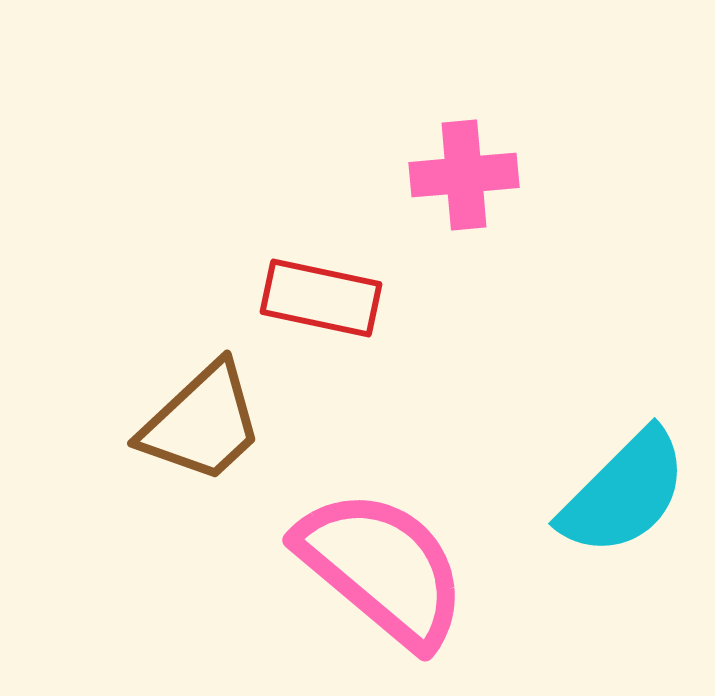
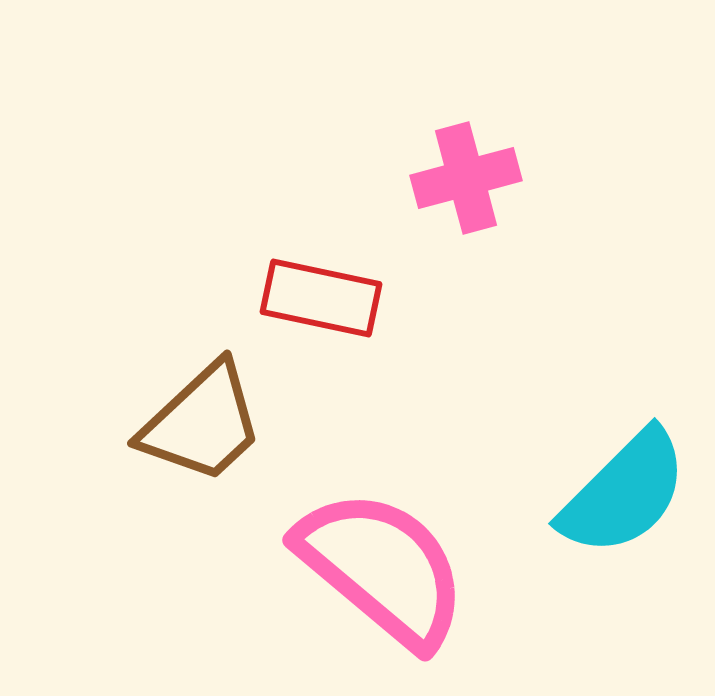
pink cross: moved 2 px right, 3 px down; rotated 10 degrees counterclockwise
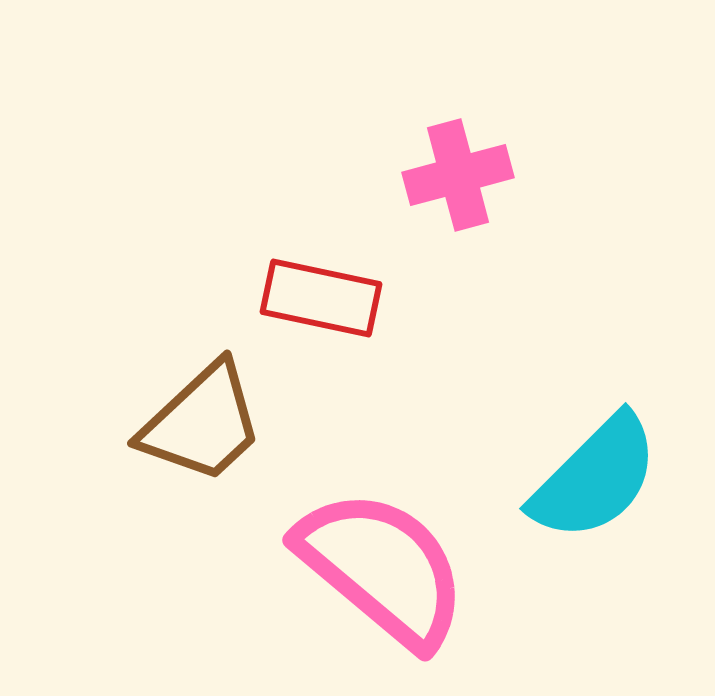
pink cross: moved 8 px left, 3 px up
cyan semicircle: moved 29 px left, 15 px up
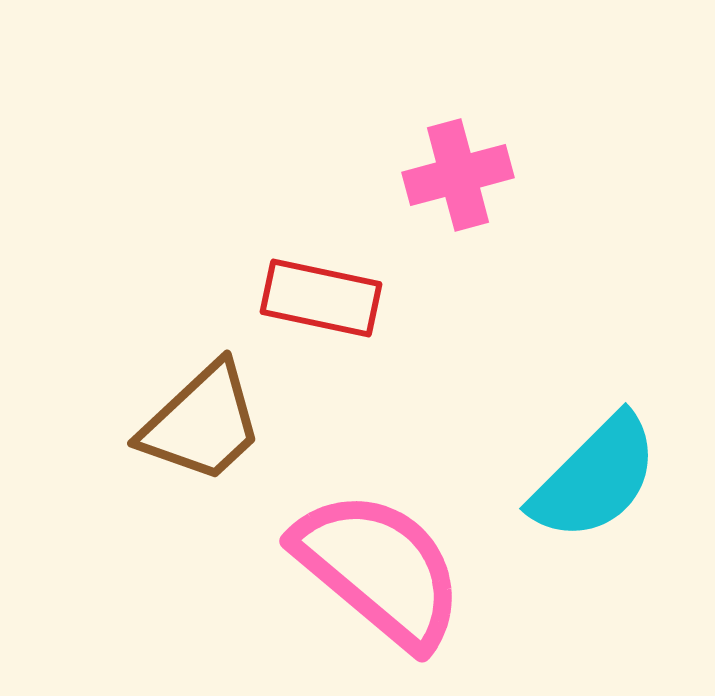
pink semicircle: moved 3 px left, 1 px down
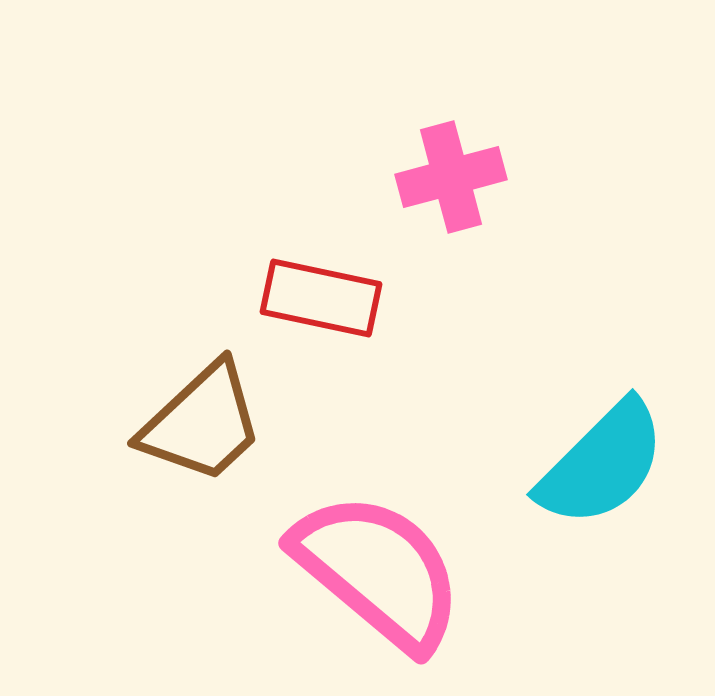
pink cross: moved 7 px left, 2 px down
cyan semicircle: moved 7 px right, 14 px up
pink semicircle: moved 1 px left, 2 px down
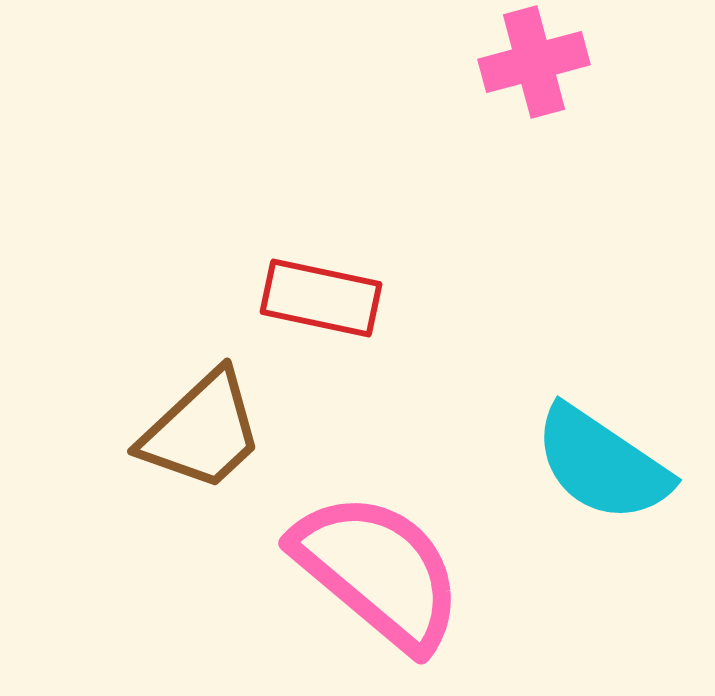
pink cross: moved 83 px right, 115 px up
brown trapezoid: moved 8 px down
cyan semicircle: rotated 79 degrees clockwise
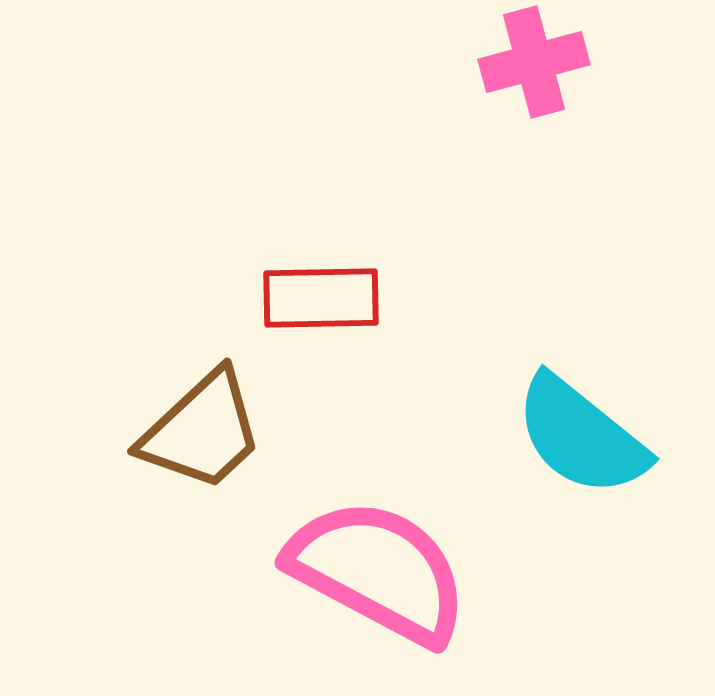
red rectangle: rotated 13 degrees counterclockwise
cyan semicircle: moved 21 px left, 28 px up; rotated 5 degrees clockwise
pink semicircle: rotated 12 degrees counterclockwise
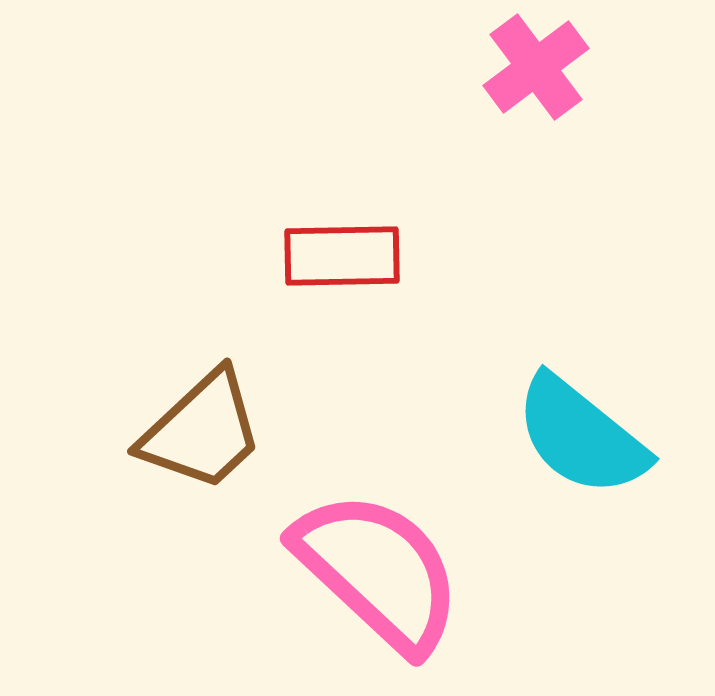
pink cross: moved 2 px right, 5 px down; rotated 22 degrees counterclockwise
red rectangle: moved 21 px right, 42 px up
pink semicircle: rotated 15 degrees clockwise
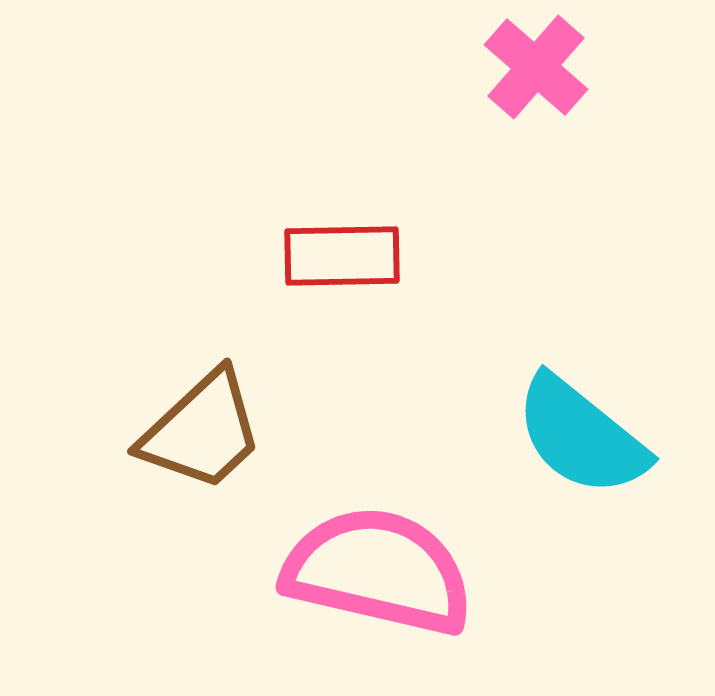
pink cross: rotated 12 degrees counterclockwise
pink semicircle: rotated 30 degrees counterclockwise
